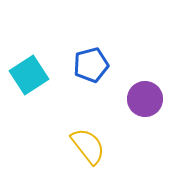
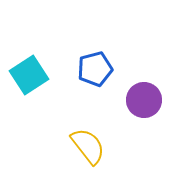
blue pentagon: moved 4 px right, 4 px down
purple circle: moved 1 px left, 1 px down
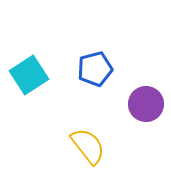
purple circle: moved 2 px right, 4 px down
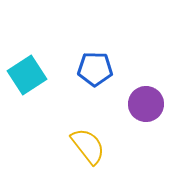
blue pentagon: rotated 16 degrees clockwise
cyan square: moved 2 px left
